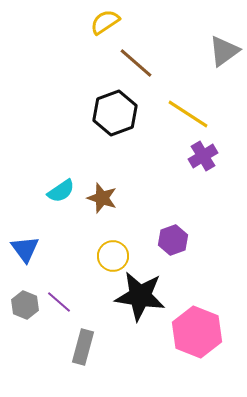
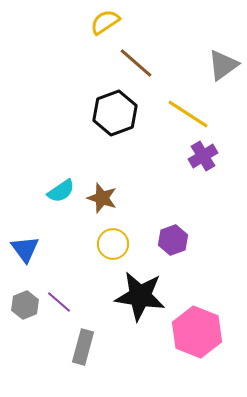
gray triangle: moved 1 px left, 14 px down
yellow circle: moved 12 px up
gray hexagon: rotated 16 degrees clockwise
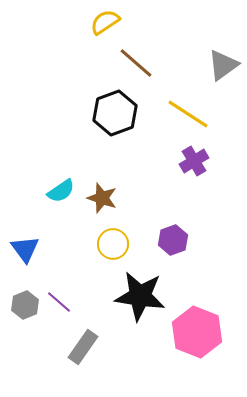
purple cross: moved 9 px left, 5 px down
gray rectangle: rotated 20 degrees clockwise
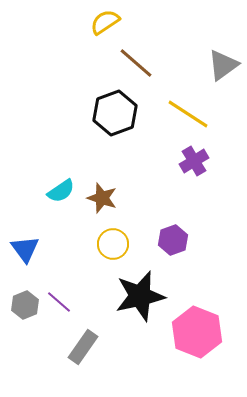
black star: rotated 21 degrees counterclockwise
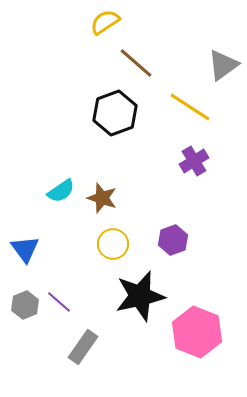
yellow line: moved 2 px right, 7 px up
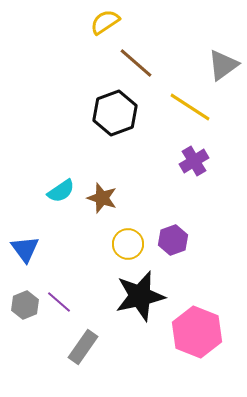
yellow circle: moved 15 px right
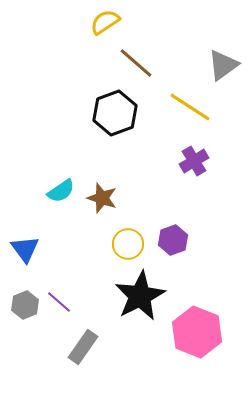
black star: rotated 15 degrees counterclockwise
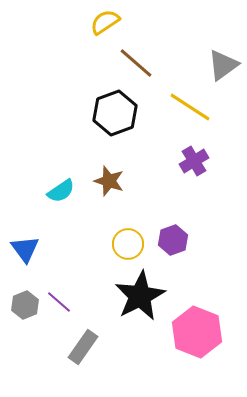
brown star: moved 7 px right, 17 px up
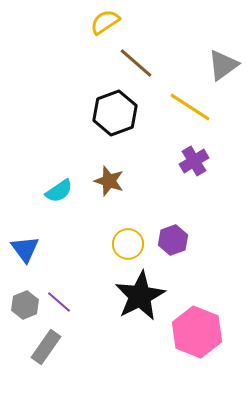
cyan semicircle: moved 2 px left
gray rectangle: moved 37 px left
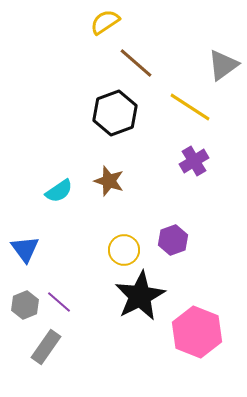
yellow circle: moved 4 px left, 6 px down
